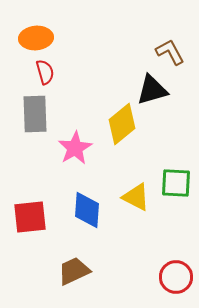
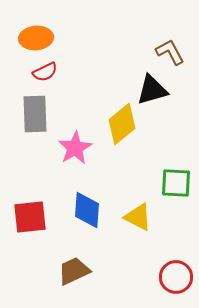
red semicircle: rotated 80 degrees clockwise
yellow triangle: moved 2 px right, 20 px down
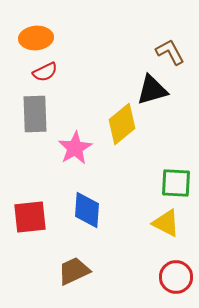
yellow triangle: moved 28 px right, 6 px down
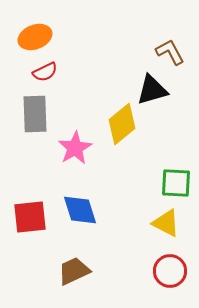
orange ellipse: moved 1 px left, 1 px up; rotated 16 degrees counterclockwise
blue diamond: moved 7 px left; rotated 21 degrees counterclockwise
red circle: moved 6 px left, 6 px up
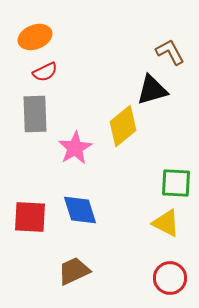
yellow diamond: moved 1 px right, 2 px down
red square: rotated 9 degrees clockwise
red circle: moved 7 px down
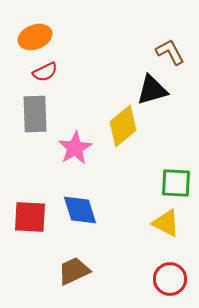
red circle: moved 1 px down
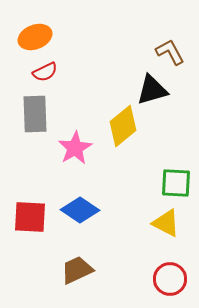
blue diamond: rotated 39 degrees counterclockwise
brown trapezoid: moved 3 px right, 1 px up
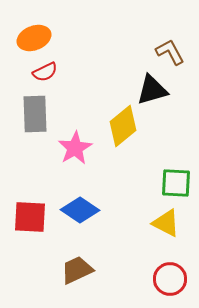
orange ellipse: moved 1 px left, 1 px down
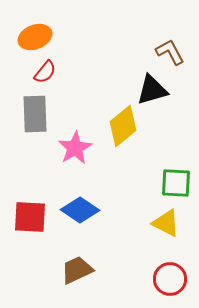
orange ellipse: moved 1 px right, 1 px up
red semicircle: rotated 25 degrees counterclockwise
